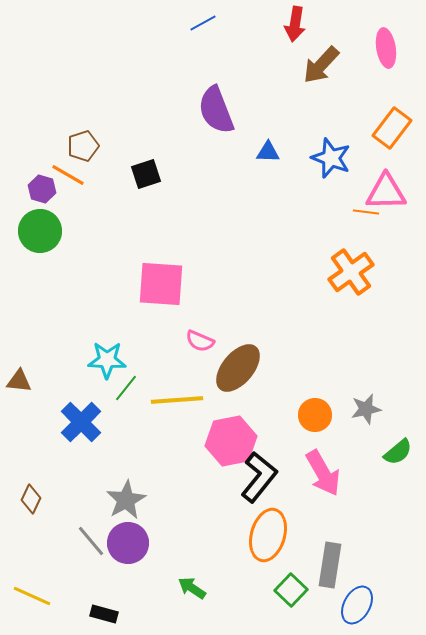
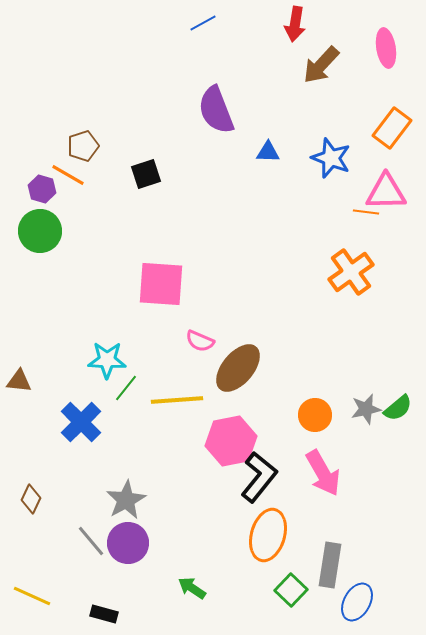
green semicircle at (398, 452): moved 44 px up
blue ellipse at (357, 605): moved 3 px up
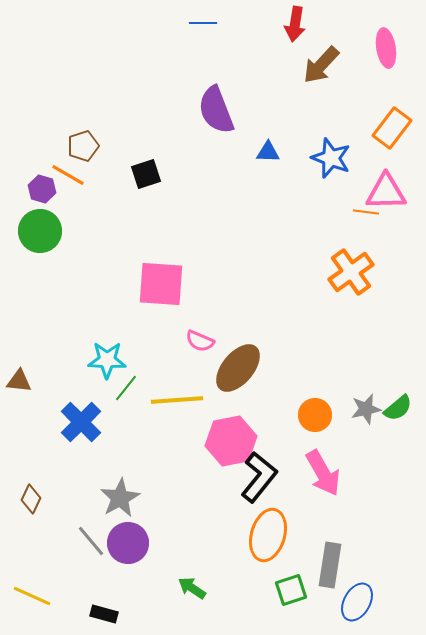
blue line at (203, 23): rotated 28 degrees clockwise
gray star at (126, 500): moved 6 px left, 2 px up
green square at (291, 590): rotated 28 degrees clockwise
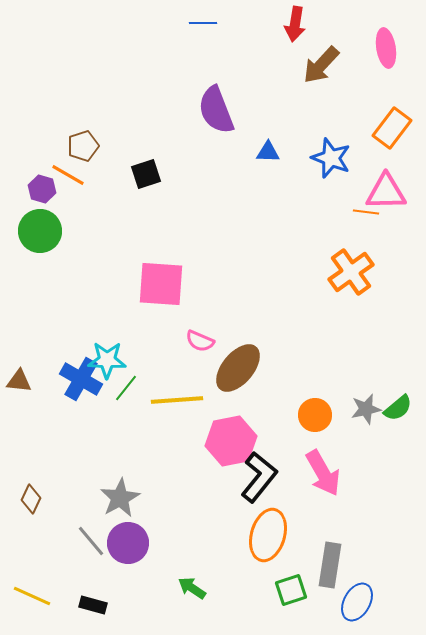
blue cross at (81, 422): moved 43 px up; rotated 15 degrees counterclockwise
black rectangle at (104, 614): moved 11 px left, 9 px up
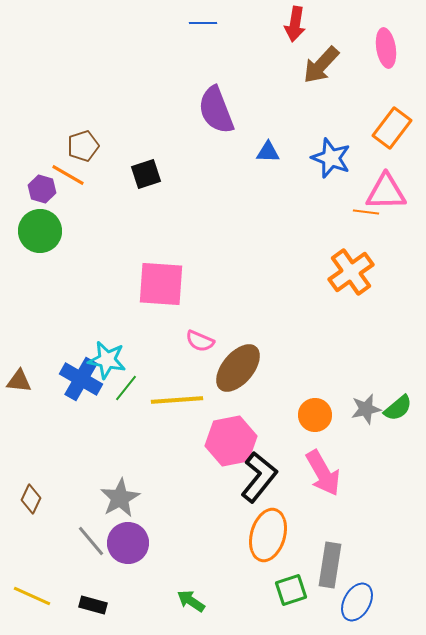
cyan star at (107, 360): rotated 9 degrees clockwise
green arrow at (192, 588): moved 1 px left, 13 px down
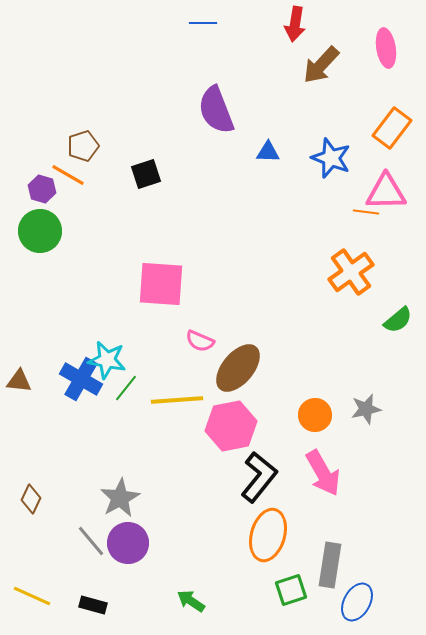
green semicircle at (398, 408): moved 88 px up
pink hexagon at (231, 441): moved 15 px up
